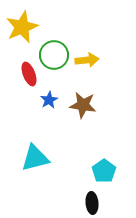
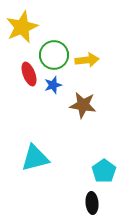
blue star: moved 4 px right, 15 px up; rotated 12 degrees clockwise
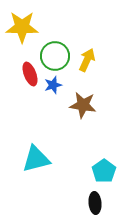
yellow star: rotated 24 degrees clockwise
green circle: moved 1 px right, 1 px down
yellow arrow: rotated 60 degrees counterclockwise
red ellipse: moved 1 px right
cyan triangle: moved 1 px right, 1 px down
black ellipse: moved 3 px right
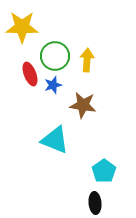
yellow arrow: rotated 20 degrees counterclockwise
cyan triangle: moved 19 px right, 19 px up; rotated 36 degrees clockwise
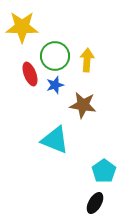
blue star: moved 2 px right
black ellipse: rotated 35 degrees clockwise
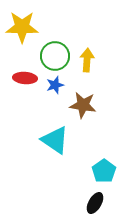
red ellipse: moved 5 px left, 4 px down; rotated 65 degrees counterclockwise
cyan triangle: rotated 12 degrees clockwise
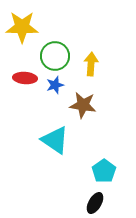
yellow arrow: moved 4 px right, 4 px down
